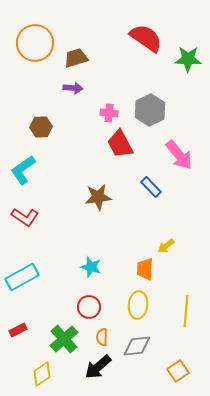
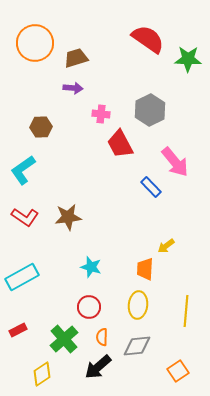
red semicircle: moved 2 px right, 1 px down
pink cross: moved 8 px left, 1 px down
pink arrow: moved 4 px left, 7 px down
brown star: moved 30 px left, 20 px down
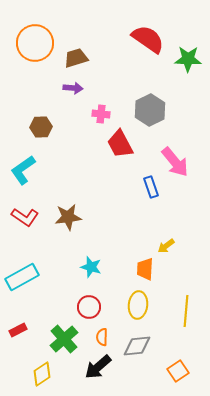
blue rectangle: rotated 25 degrees clockwise
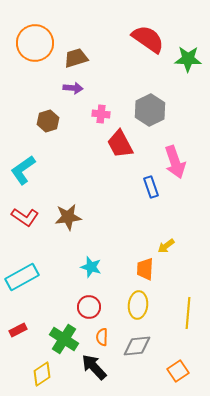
brown hexagon: moved 7 px right, 6 px up; rotated 15 degrees counterclockwise
pink arrow: rotated 20 degrees clockwise
yellow line: moved 2 px right, 2 px down
green cross: rotated 16 degrees counterclockwise
black arrow: moved 4 px left; rotated 88 degrees clockwise
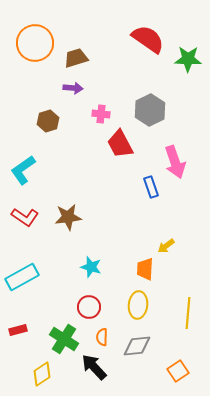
red rectangle: rotated 12 degrees clockwise
